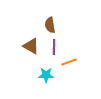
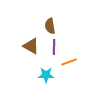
brown semicircle: moved 1 px down
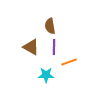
brown triangle: moved 1 px down
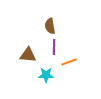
brown triangle: moved 3 px left, 8 px down; rotated 24 degrees counterclockwise
